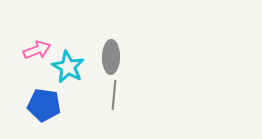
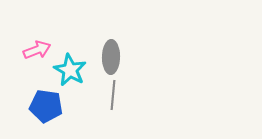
cyan star: moved 2 px right, 3 px down
gray line: moved 1 px left
blue pentagon: moved 2 px right, 1 px down
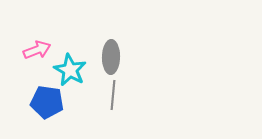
blue pentagon: moved 1 px right, 4 px up
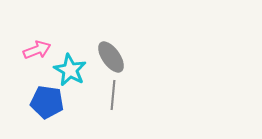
gray ellipse: rotated 36 degrees counterclockwise
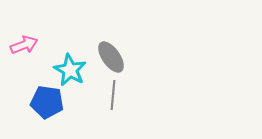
pink arrow: moved 13 px left, 5 px up
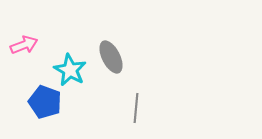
gray ellipse: rotated 8 degrees clockwise
gray line: moved 23 px right, 13 px down
blue pentagon: moved 2 px left; rotated 12 degrees clockwise
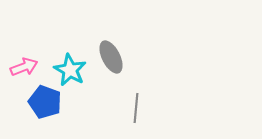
pink arrow: moved 22 px down
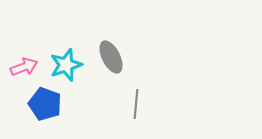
cyan star: moved 4 px left, 5 px up; rotated 24 degrees clockwise
blue pentagon: moved 2 px down
gray line: moved 4 px up
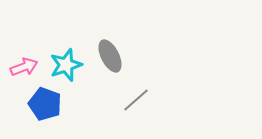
gray ellipse: moved 1 px left, 1 px up
gray line: moved 4 px up; rotated 44 degrees clockwise
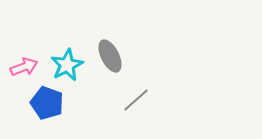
cyan star: moved 1 px right; rotated 8 degrees counterclockwise
blue pentagon: moved 2 px right, 1 px up
